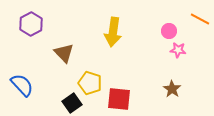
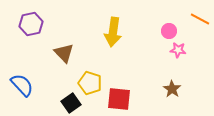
purple hexagon: rotated 15 degrees clockwise
black square: moved 1 px left
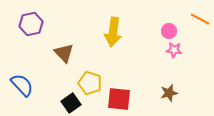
pink star: moved 4 px left
brown star: moved 3 px left, 4 px down; rotated 24 degrees clockwise
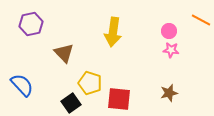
orange line: moved 1 px right, 1 px down
pink star: moved 3 px left
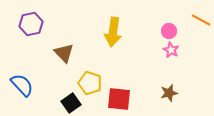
pink star: rotated 21 degrees clockwise
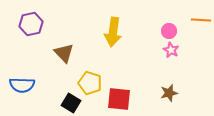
orange line: rotated 24 degrees counterclockwise
blue semicircle: rotated 135 degrees clockwise
black square: rotated 24 degrees counterclockwise
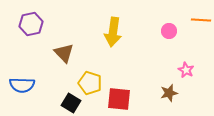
pink star: moved 15 px right, 20 px down
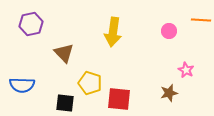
black square: moved 6 px left; rotated 24 degrees counterclockwise
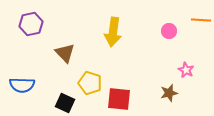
brown triangle: moved 1 px right
black square: rotated 18 degrees clockwise
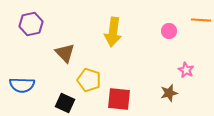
yellow pentagon: moved 1 px left, 3 px up
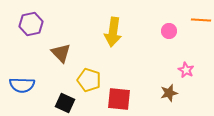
brown triangle: moved 4 px left
